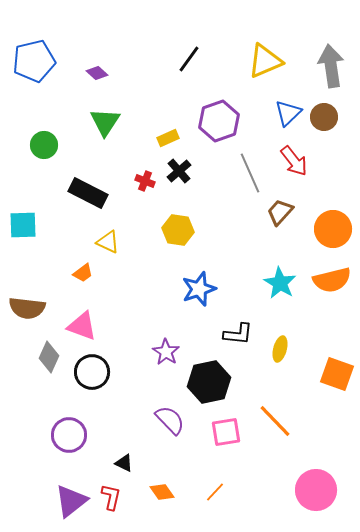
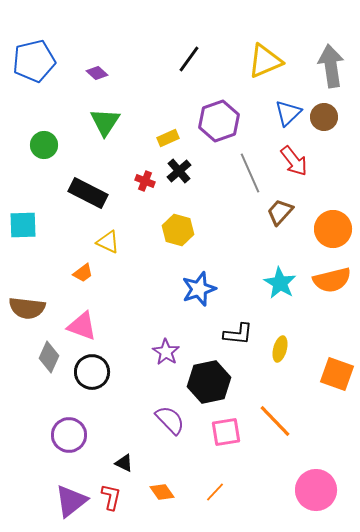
yellow hexagon at (178, 230): rotated 8 degrees clockwise
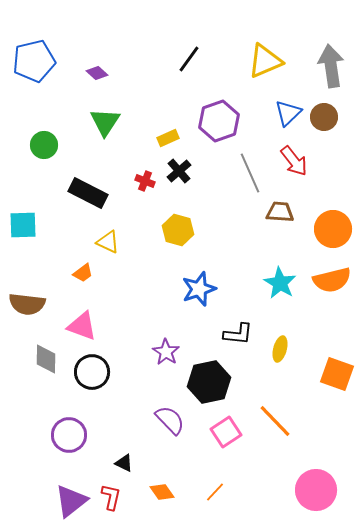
brown trapezoid at (280, 212): rotated 52 degrees clockwise
brown semicircle at (27, 308): moved 4 px up
gray diamond at (49, 357): moved 3 px left, 2 px down; rotated 24 degrees counterclockwise
pink square at (226, 432): rotated 24 degrees counterclockwise
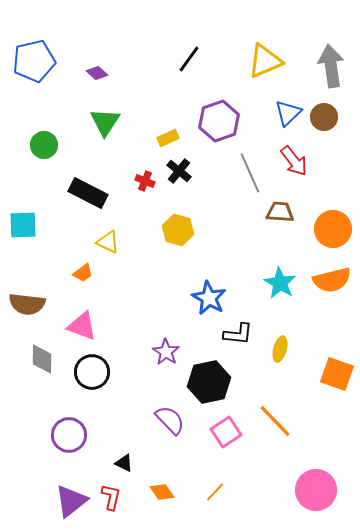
black cross at (179, 171): rotated 10 degrees counterclockwise
blue star at (199, 289): moved 10 px right, 9 px down; rotated 24 degrees counterclockwise
gray diamond at (46, 359): moved 4 px left
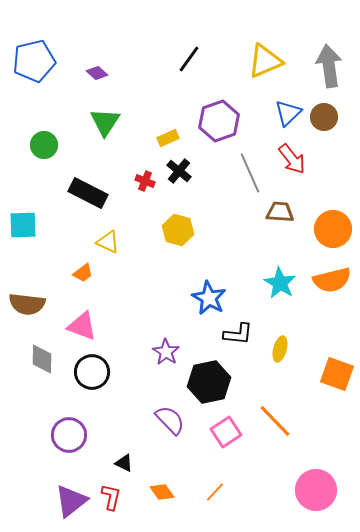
gray arrow at (331, 66): moved 2 px left
red arrow at (294, 161): moved 2 px left, 2 px up
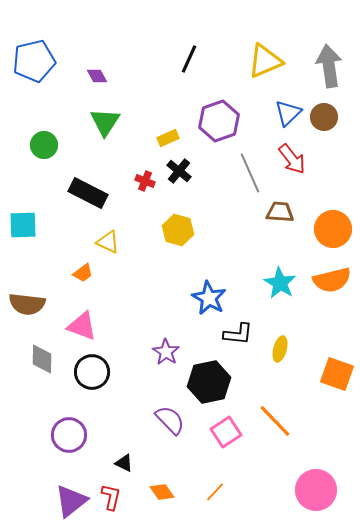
black line at (189, 59): rotated 12 degrees counterclockwise
purple diamond at (97, 73): moved 3 px down; rotated 20 degrees clockwise
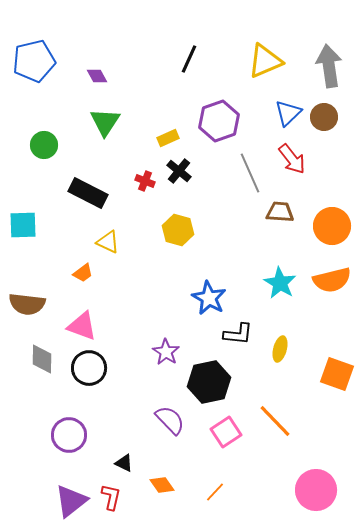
orange circle at (333, 229): moved 1 px left, 3 px up
black circle at (92, 372): moved 3 px left, 4 px up
orange diamond at (162, 492): moved 7 px up
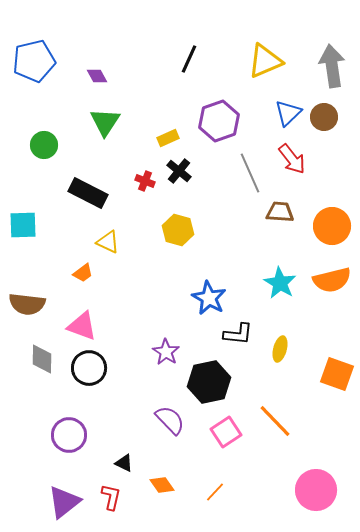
gray arrow at (329, 66): moved 3 px right
purple triangle at (71, 501): moved 7 px left, 1 px down
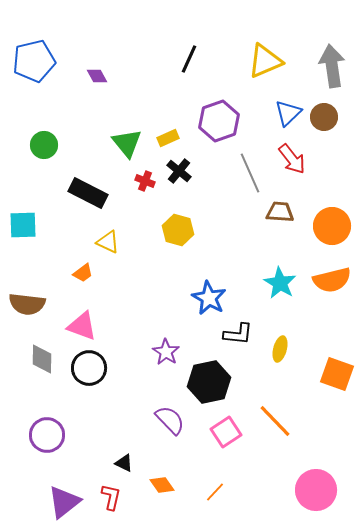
green triangle at (105, 122): moved 22 px right, 21 px down; rotated 12 degrees counterclockwise
purple circle at (69, 435): moved 22 px left
